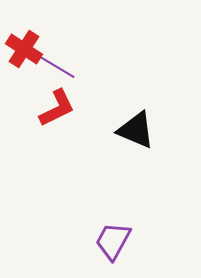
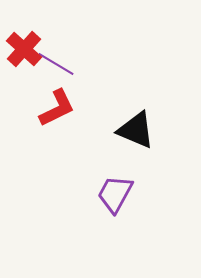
red cross: rotated 9 degrees clockwise
purple line: moved 1 px left, 3 px up
purple trapezoid: moved 2 px right, 47 px up
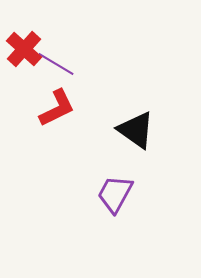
black triangle: rotated 12 degrees clockwise
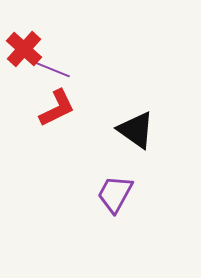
purple line: moved 5 px left, 5 px down; rotated 9 degrees counterclockwise
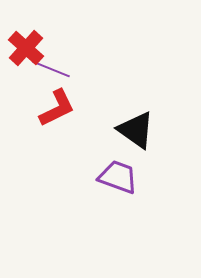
red cross: moved 2 px right, 1 px up
purple trapezoid: moved 3 px right, 17 px up; rotated 81 degrees clockwise
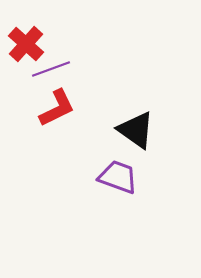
red cross: moved 4 px up
purple line: rotated 42 degrees counterclockwise
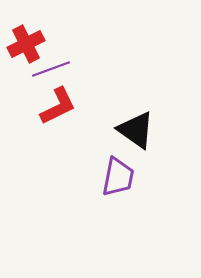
red cross: rotated 21 degrees clockwise
red L-shape: moved 1 px right, 2 px up
purple trapezoid: rotated 81 degrees clockwise
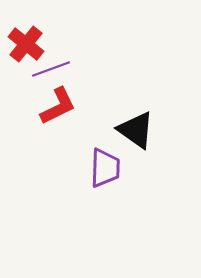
red cross: rotated 24 degrees counterclockwise
purple trapezoid: moved 13 px left, 9 px up; rotated 9 degrees counterclockwise
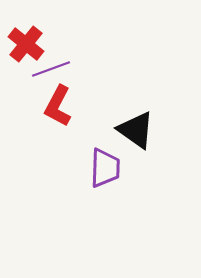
red L-shape: rotated 144 degrees clockwise
